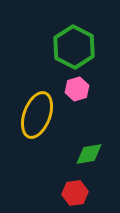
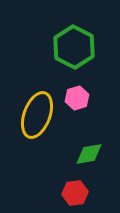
pink hexagon: moved 9 px down
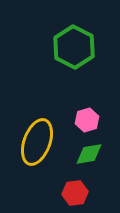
pink hexagon: moved 10 px right, 22 px down
yellow ellipse: moved 27 px down
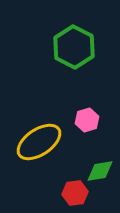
yellow ellipse: moved 2 px right; rotated 36 degrees clockwise
green diamond: moved 11 px right, 17 px down
